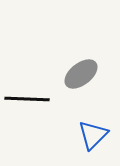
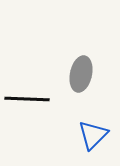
gray ellipse: rotated 40 degrees counterclockwise
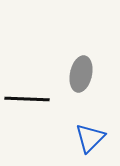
blue triangle: moved 3 px left, 3 px down
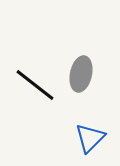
black line: moved 8 px right, 14 px up; rotated 36 degrees clockwise
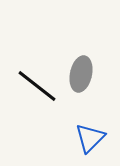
black line: moved 2 px right, 1 px down
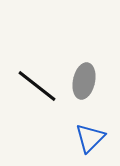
gray ellipse: moved 3 px right, 7 px down
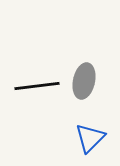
black line: rotated 45 degrees counterclockwise
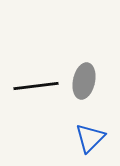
black line: moved 1 px left
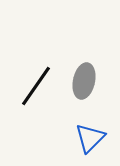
black line: rotated 48 degrees counterclockwise
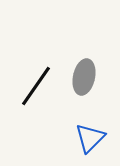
gray ellipse: moved 4 px up
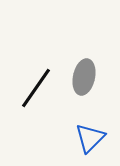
black line: moved 2 px down
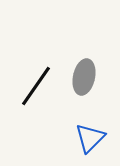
black line: moved 2 px up
